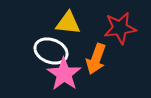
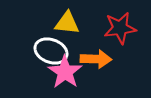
yellow triangle: moved 1 px left
orange arrow: rotated 108 degrees counterclockwise
pink star: moved 1 px right, 2 px up
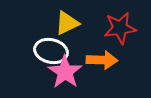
yellow triangle: rotated 32 degrees counterclockwise
white ellipse: rotated 8 degrees counterclockwise
orange arrow: moved 6 px right, 1 px down
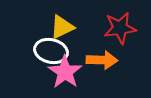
yellow triangle: moved 5 px left, 4 px down
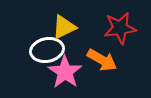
yellow triangle: moved 2 px right
white ellipse: moved 4 px left, 1 px up; rotated 24 degrees counterclockwise
orange arrow: rotated 28 degrees clockwise
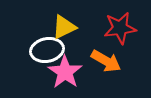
orange arrow: moved 4 px right, 1 px down
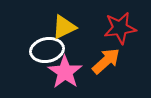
orange arrow: rotated 72 degrees counterclockwise
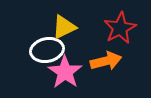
red star: rotated 20 degrees counterclockwise
orange arrow: rotated 28 degrees clockwise
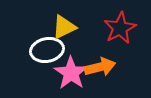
orange arrow: moved 6 px left, 6 px down
pink star: moved 6 px right, 1 px down
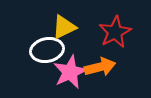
red star: moved 5 px left, 4 px down
pink star: moved 1 px left, 1 px up; rotated 12 degrees clockwise
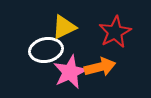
white ellipse: moved 1 px left
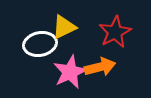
white ellipse: moved 6 px left, 6 px up
